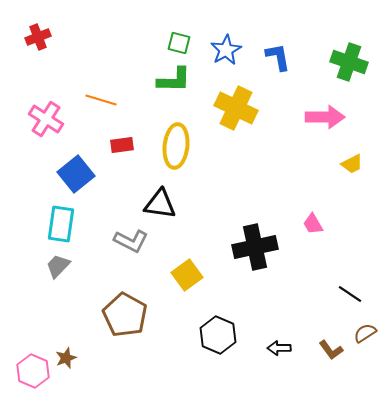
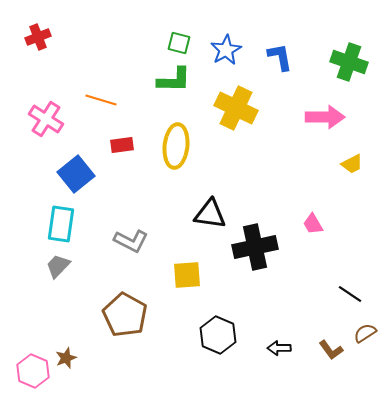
blue L-shape: moved 2 px right
black triangle: moved 50 px right, 10 px down
yellow square: rotated 32 degrees clockwise
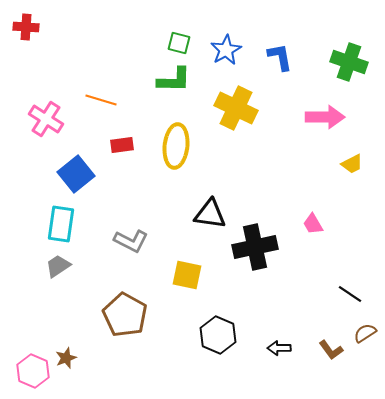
red cross: moved 12 px left, 10 px up; rotated 25 degrees clockwise
gray trapezoid: rotated 12 degrees clockwise
yellow square: rotated 16 degrees clockwise
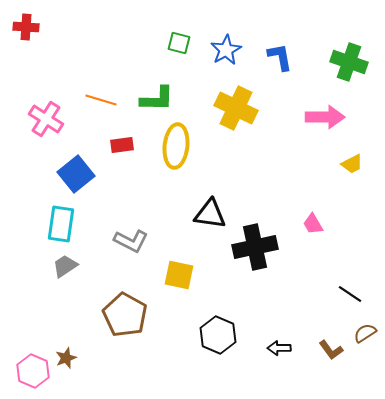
green L-shape: moved 17 px left, 19 px down
gray trapezoid: moved 7 px right
yellow square: moved 8 px left
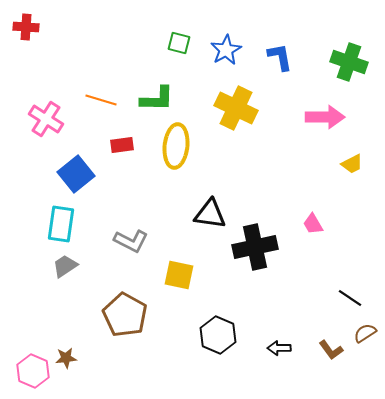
black line: moved 4 px down
brown star: rotated 15 degrees clockwise
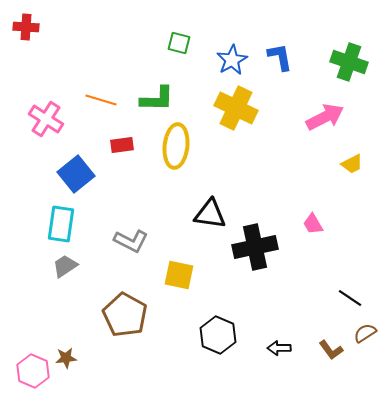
blue star: moved 6 px right, 10 px down
pink arrow: rotated 27 degrees counterclockwise
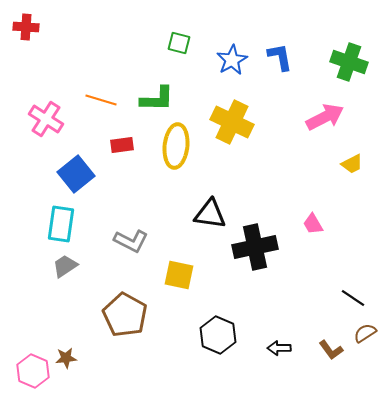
yellow cross: moved 4 px left, 14 px down
black line: moved 3 px right
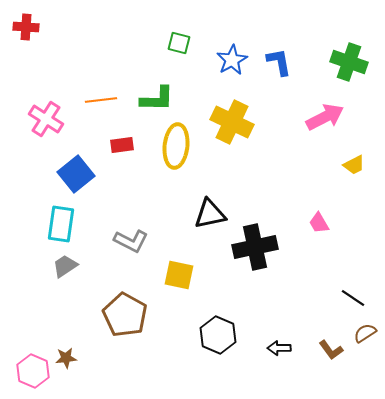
blue L-shape: moved 1 px left, 5 px down
orange line: rotated 24 degrees counterclockwise
yellow trapezoid: moved 2 px right, 1 px down
black triangle: rotated 20 degrees counterclockwise
pink trapezoid: moved 6 px right, 1 px up
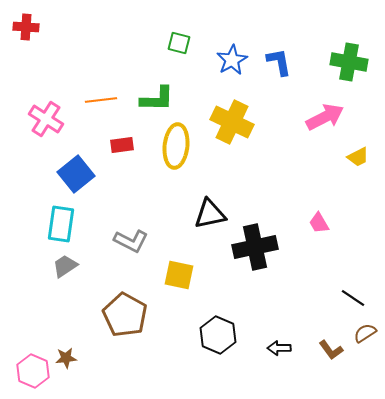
green cross: rotated 9 degrees counterclockwise
yellow trapezoid: moved 4 px right, 8 px up
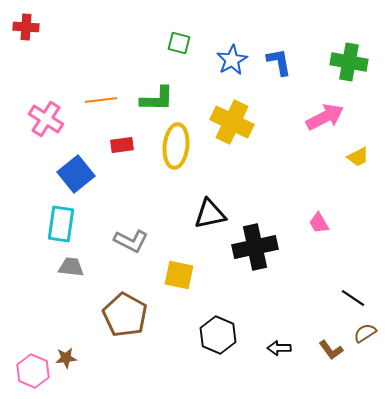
gray trapezoid: moved 6 px right, 1 px down; rotated 40 degrees clockwise
